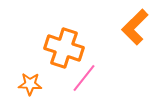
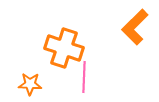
pink line: moved 1 px up; rotated 36 degrees counterclockwise
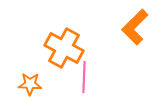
orange cross: rotated 9 degrees clockwise
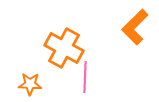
pink line: moved 1 px right
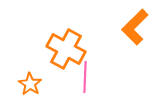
orange cross: moved 2 px right, 1 px down
orange star: rotated 30 degrees clockwise
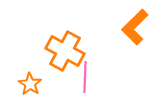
orange cross: moved 1 px left, 2 px down
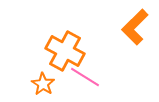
pink line: rotated 60 degrees counterclockwise
orange star: moved 13 px right
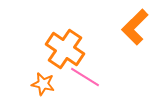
orange cross: moved 2 px up; rotated 6 degrees clockwise
orange star: rotated 20 degrees counterclockwise
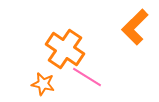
pink line: moved 2 px right
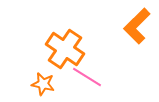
orange L-shape: moved 2 px right, 1 px up
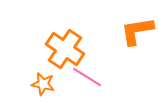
orange L-shape: moved 5 px down; rotated 36 degrees clockwise
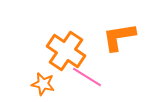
orange L-shape: moved 18 px left, 6 px down
orange cross: moved 1 px right, 2 px down
